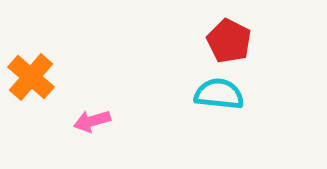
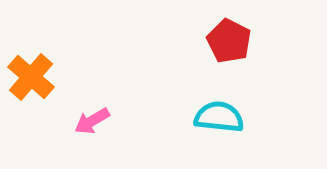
cyan semicircle: moved 23 px down
pink arrow: rotated 15 degrees counterclockwise
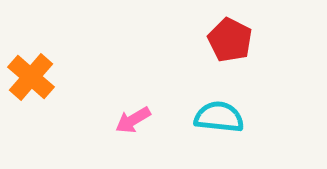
red pentagon: moved 1 px right, 1 px up
pink arrow: moved 41 px right, 1 px up
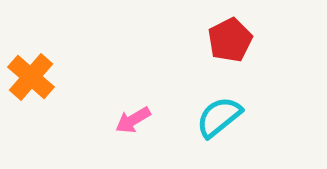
red pentagon: rotated 18 degrees clockwise
cyan semicircle: rotated 45 degrees counterclockwise
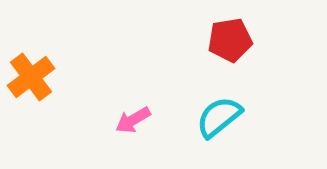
red pentagon: rotated 18 degrees clockwise
orange cross: rotated 12 degrees clockwise
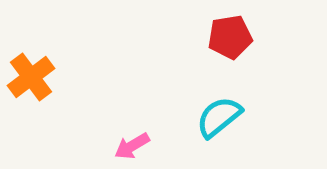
red pentagon: moved 3 px up
pink arrow: moved 1 px left, 26 px down
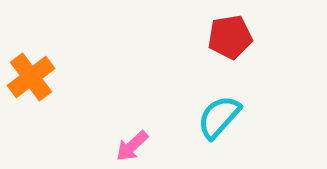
cyan semicircle: rotated 9 degrees counterclockwise
pink arrow: rotated 12 degrees counterclockwise
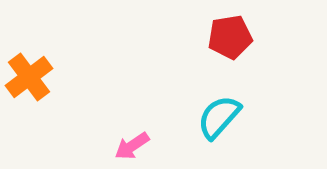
orange cross: moved 2 px left
pink arrow: rotated 9 degrees clockwise
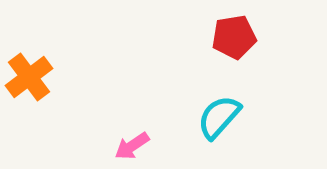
red pentagon: moved 4 px right
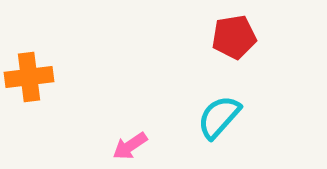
orange cross: rotated 30 degrees clockwise
pink arrow: moved 2 px left
